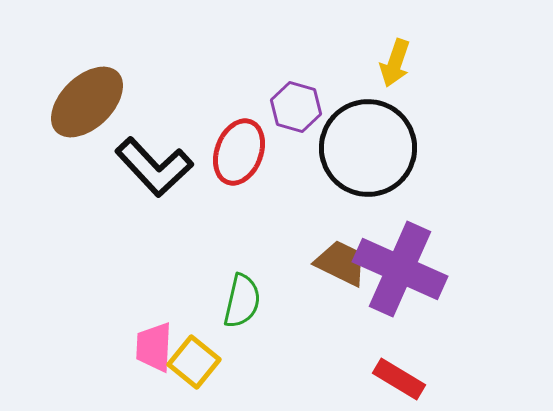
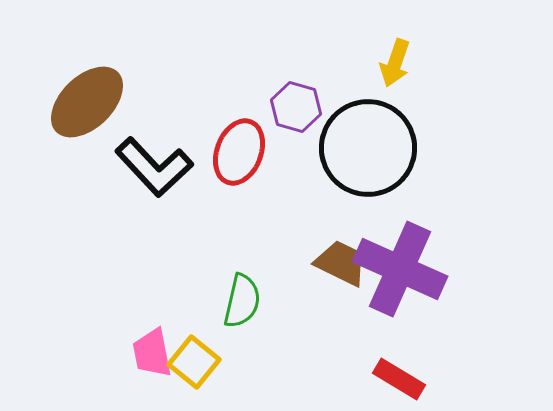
pink trapezoid: moved 2 px left, 6 px down; rotated 14 degrees counterclockwise
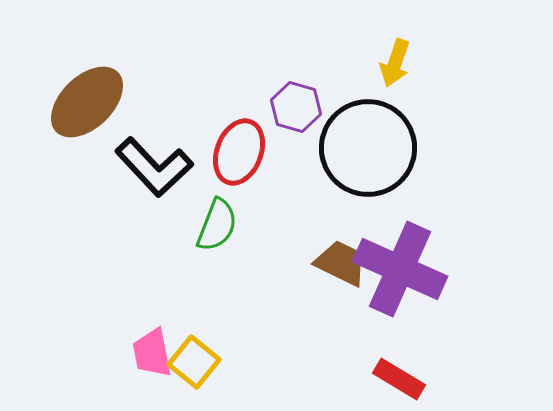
green semicircle: moved 25 px left, 76 px up; rotated 8 degrees clockwise
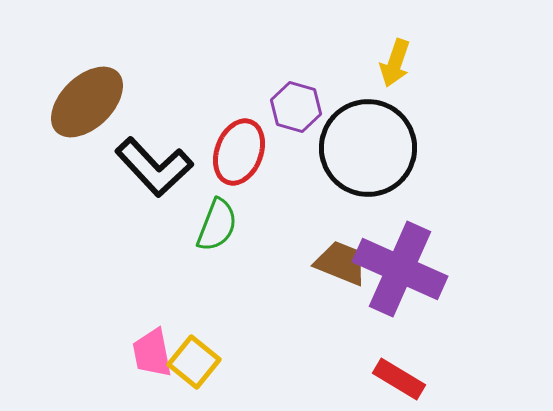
brown trapezoid: rotated 4 degrees counterclockwise
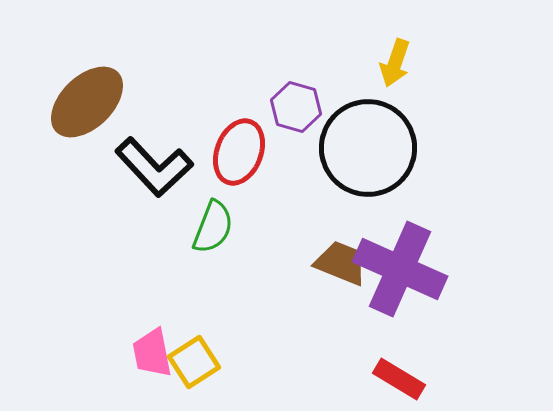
green semicircle: moved 4 px left, 2 px down
yellow square: rotated 18 degrees clockwise
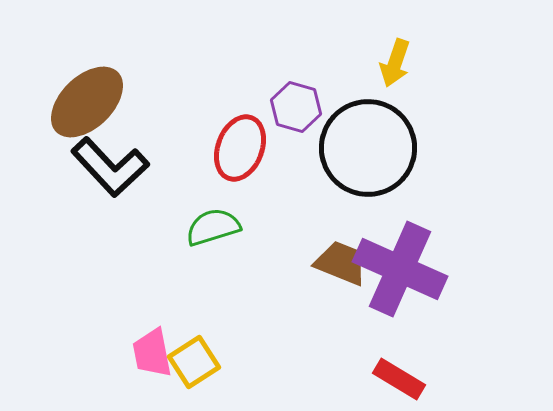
red ellipse: moved 1 px right, 4 px up
black L-shape: moved 44 px left
green semicircle: rotated 128 degrees counterclockwise
